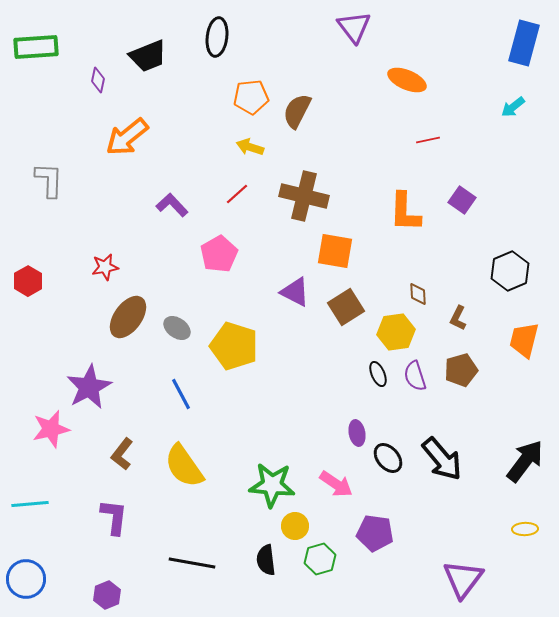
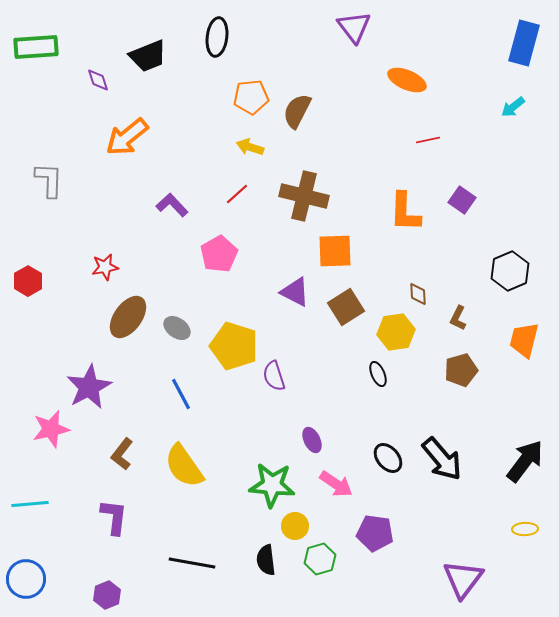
purple diamond at (98, 80): rotated 30 degrees counterclockwise
orange square at (335, 251): rotated 12 degrees counterclockwise
purple semicircle at (415, 376): moved 141 px left
purple ellipse at (357, 433): moved 45 px left, 7 px down; rotated 15 degrees counterclockwise
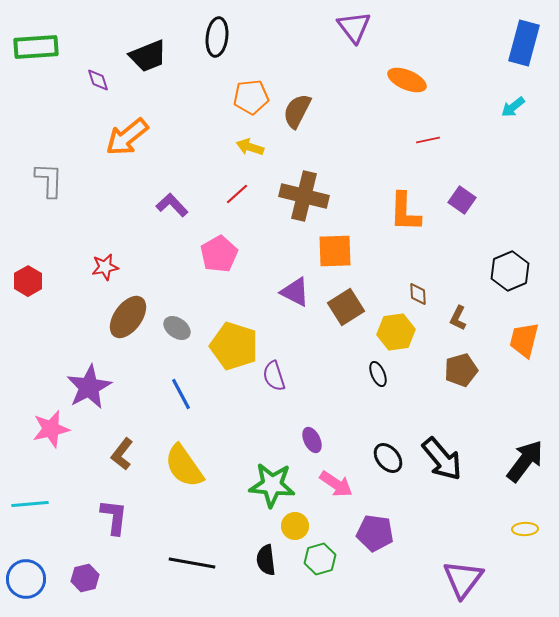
purple hexagon at (107, 595): moved 22 px left, 17 px up; rotated 8 degrees clockwise
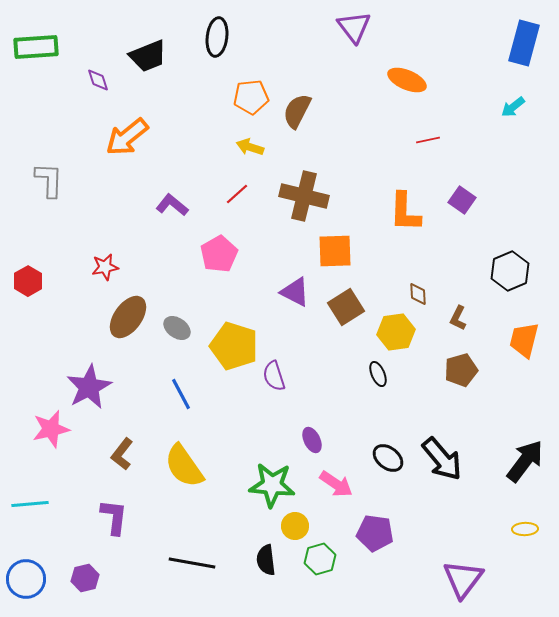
purple L-shape at (172, 205): rotated 8 degrees counterclockwise
black ellipse at (388, 458): rotated 12 degrees counterclockwise
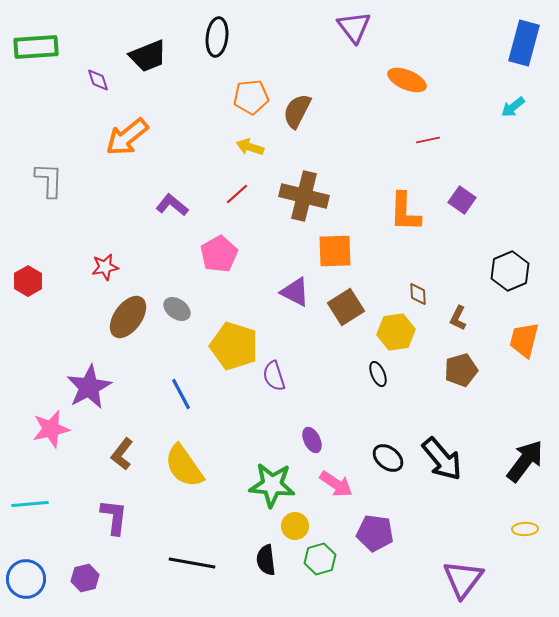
gray ellipse at (177, 328): moved 19 px up
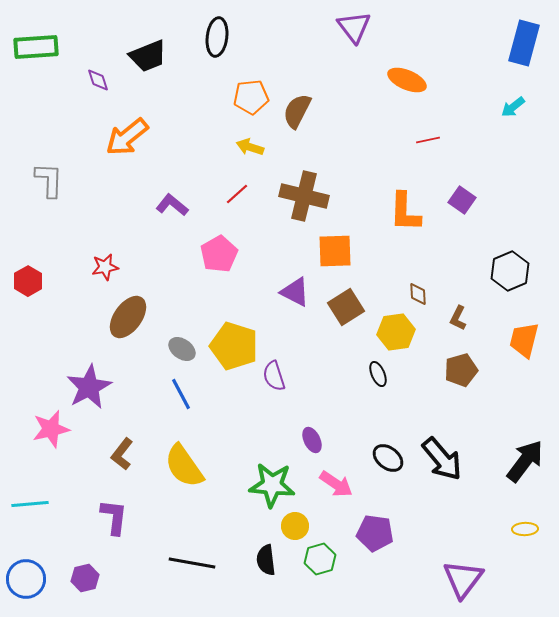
gray ellipse at (177, 309): moved 5 px right, 40 px down
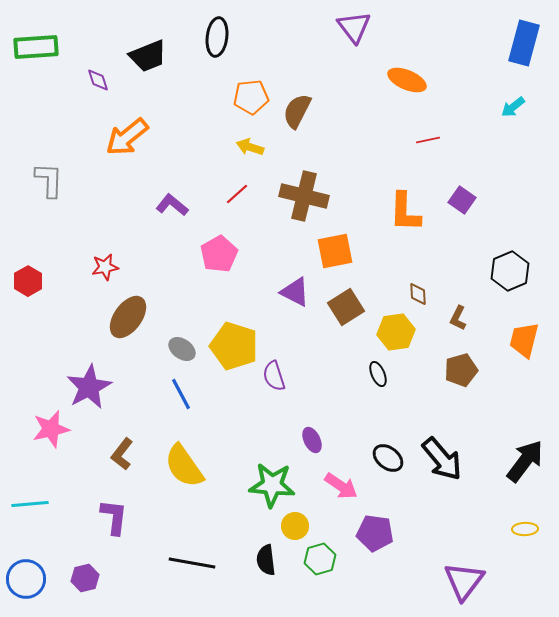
orange square at (335, 251): rotated 9 degrees counterclockwise
pink arrow at (336, 484): moved 5 px right, 2 px down
purple triangle at (463, 579): moved 1 px right, 2 px down
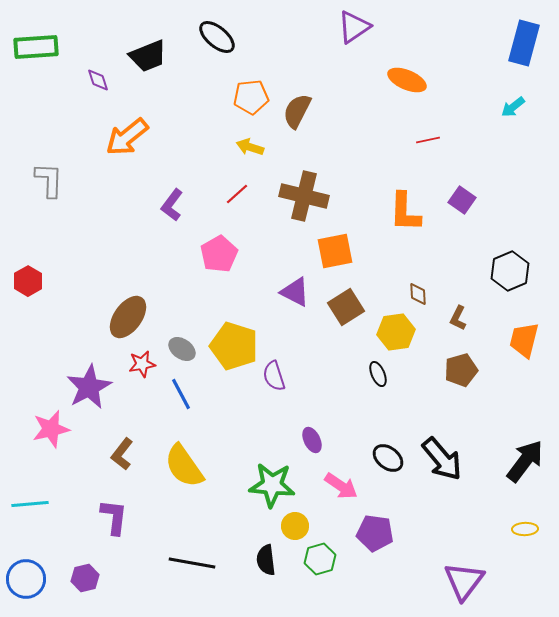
purple triangle at (354, 27): rotated 33 degrees clockwise
black ellipse at (217, 37): rotated 57 degrees counterclockwise
purple L-shape at (172, 205): rotated 92 degrees counterclockwise
red star at (105, 267): moved 37 px right, 97 px down
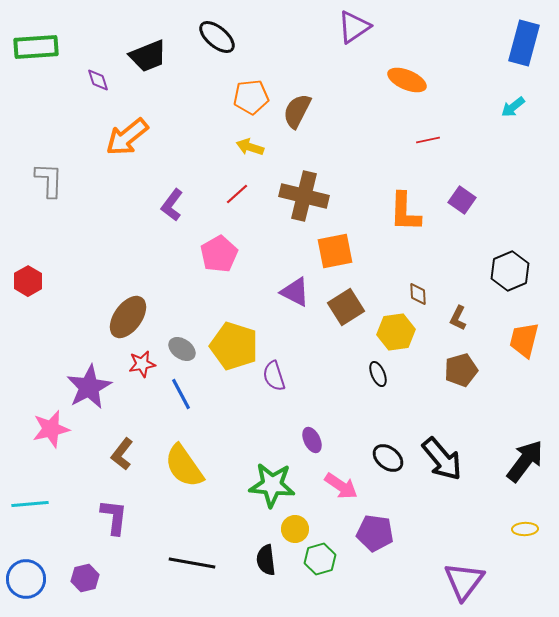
yellow circle at (295, 526): moved 3 px down
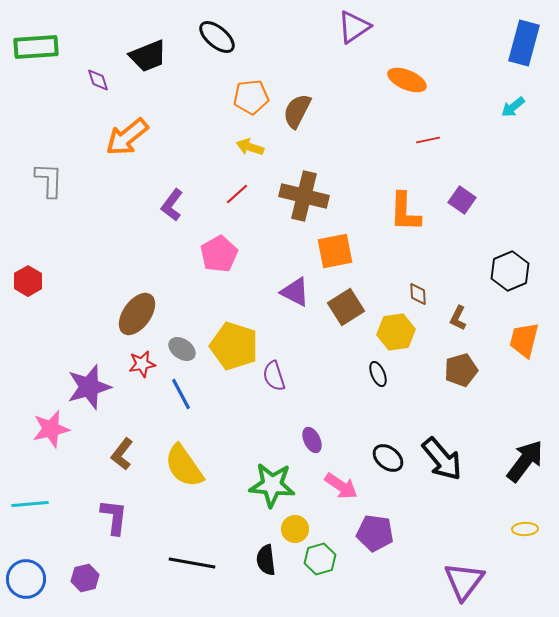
brown ellipse at (128, 317): moved 9 px right, 3 px up
purple star at (89, 387): rotated 12 degrees clockwise
